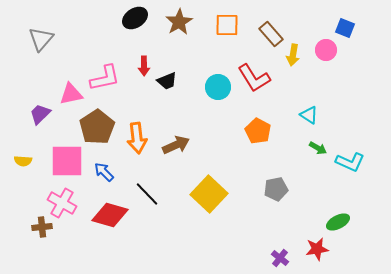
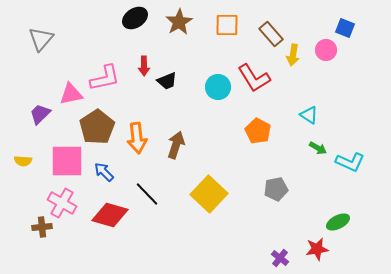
brown arrow: rotated 48 degrees counterclockwise
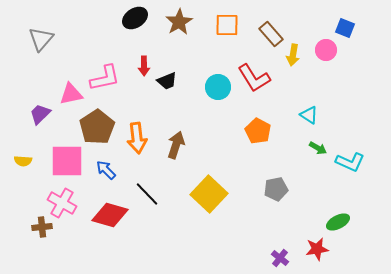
blue arrow: moved 2 px right, 2 px up
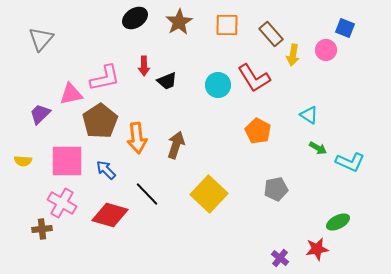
cyan circle: moved 2 px up
brown pentagon: moved 3 px right, 6 px up
brown cross: moved 2 px down
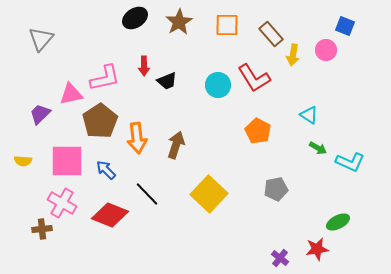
blue square: moved 2 px up
red diamond: rotated 6 degrees clockwise
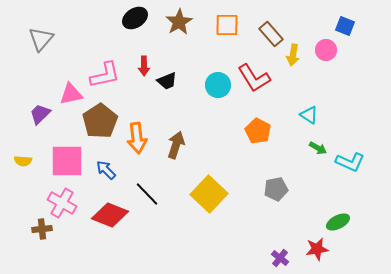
pink L-shape: moved 3 px up
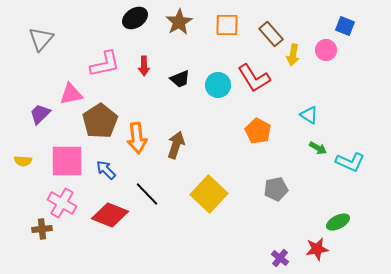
pink L-shape: moved 11 px up
black trapezoid: moved 13 px right, 2 px up
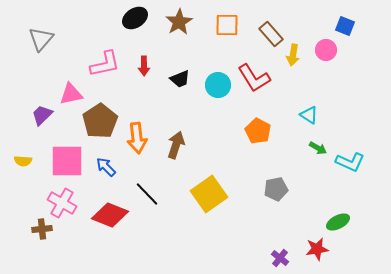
purple trapezoid: moved 2 px right, 1 px down
blue arrow: moved 3 px up
yellow square: rotated 12 degrees clockwise
